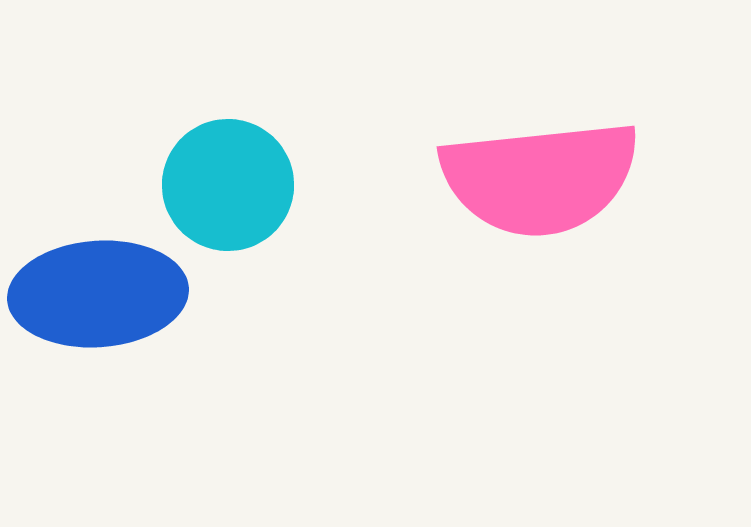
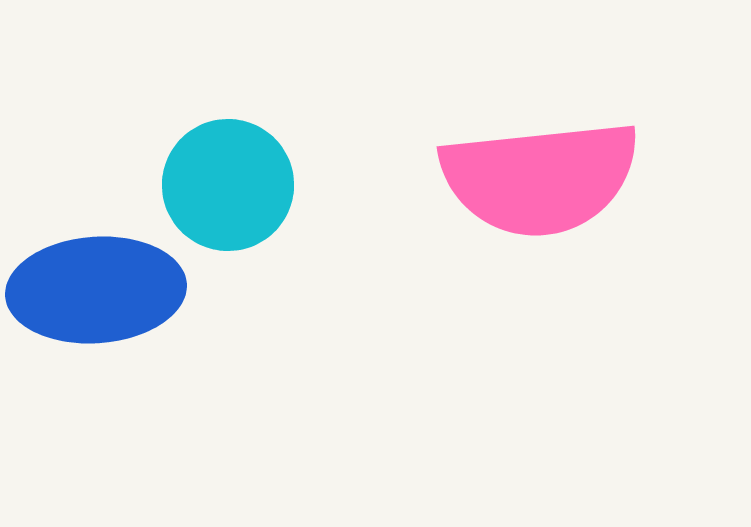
blue ellipse: moved 2 px left, 4 px up
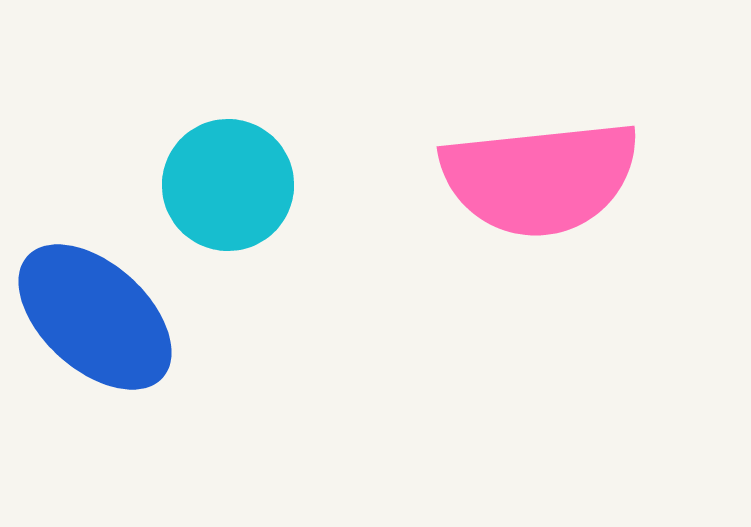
blue ellipse: moved 1 px left, 27 px down; rotated 46 degrees clockwise
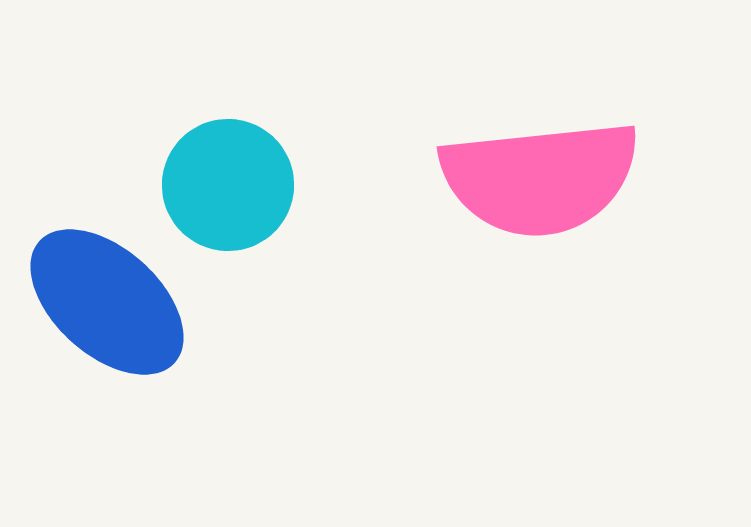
blue ellipse: moved 12 px right, 15 px up
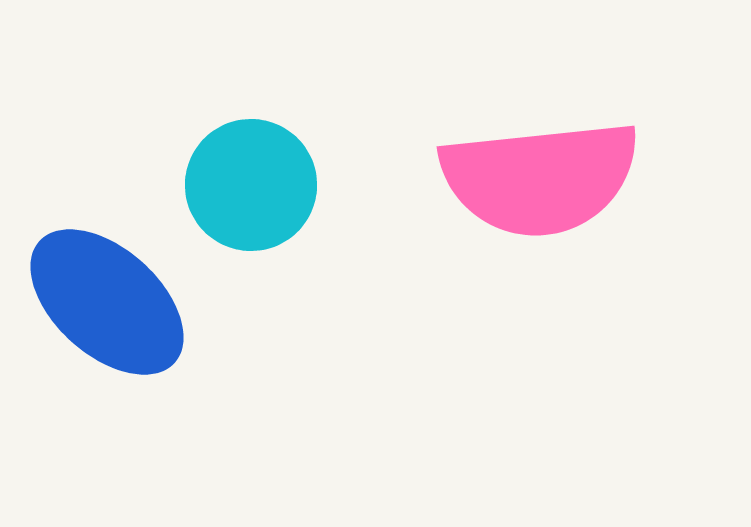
cyan circle: moved 23 px right
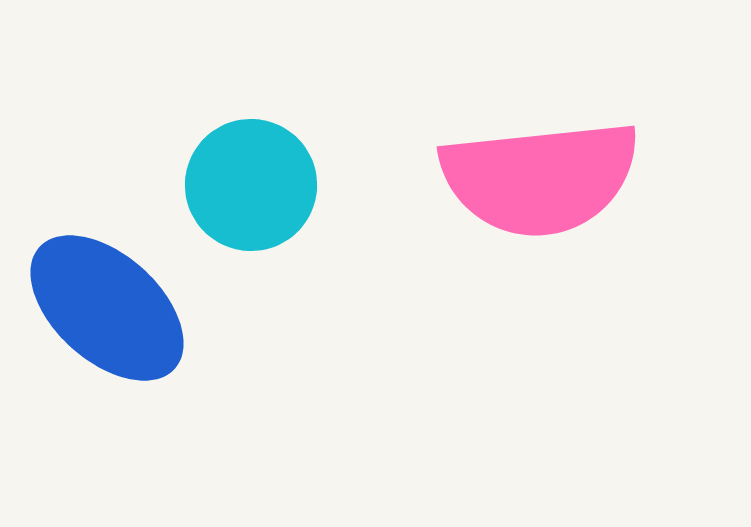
blue ellipse: moved 6 px down
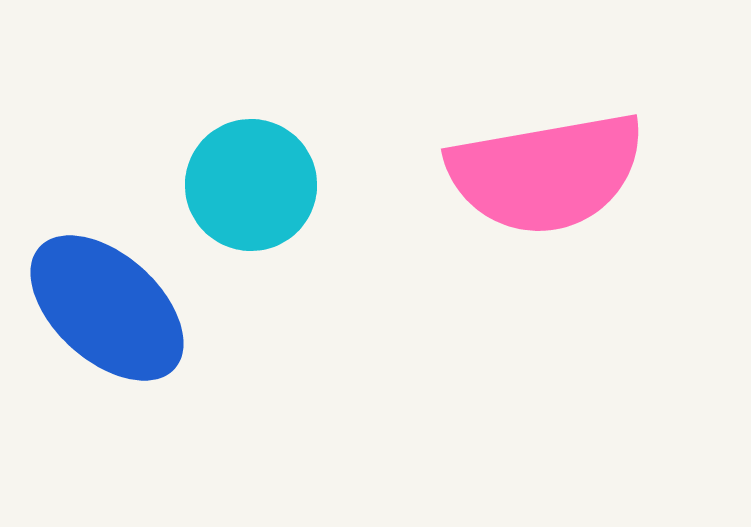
pink semicircle: moved 6 px right, 5 px up; rotated 4 degrees counterclockwise
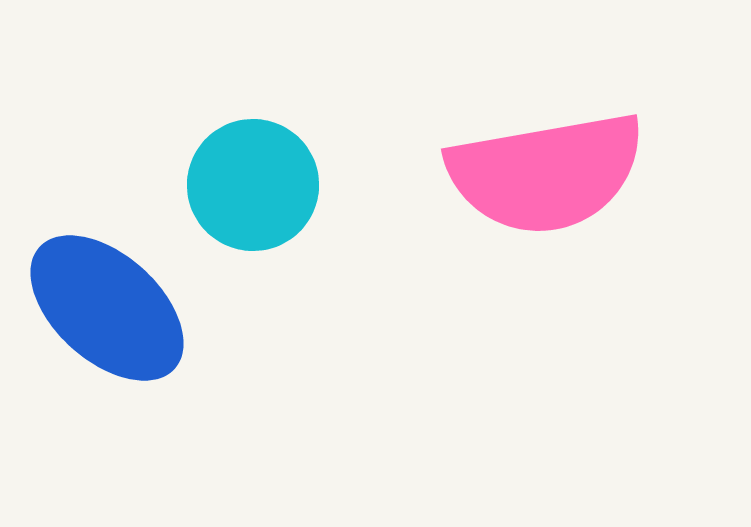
cyan circle: moved 2 px right
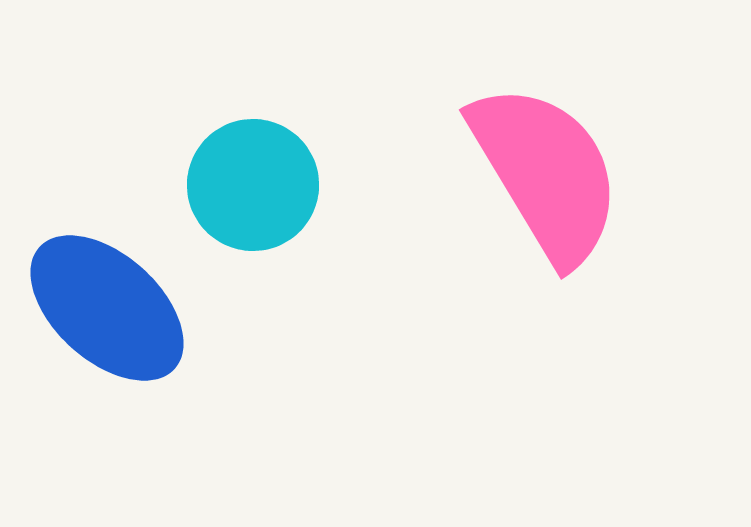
pink semicircle: rotated 111 degrees counterclockwise
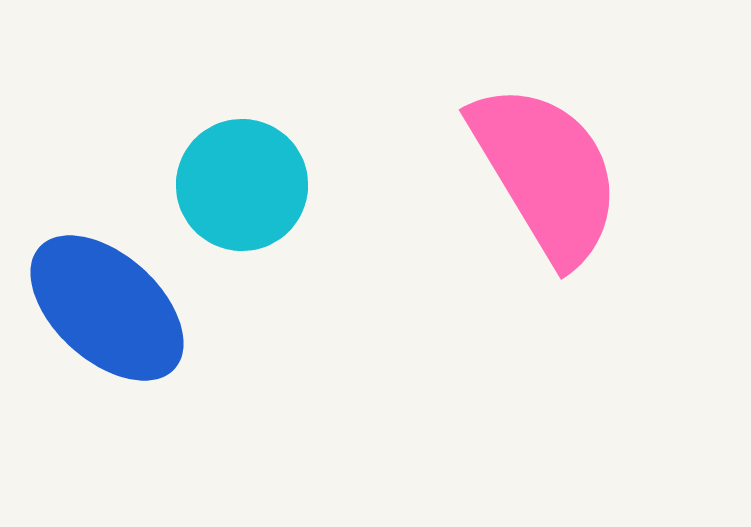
cyan circle: moved 11 px left
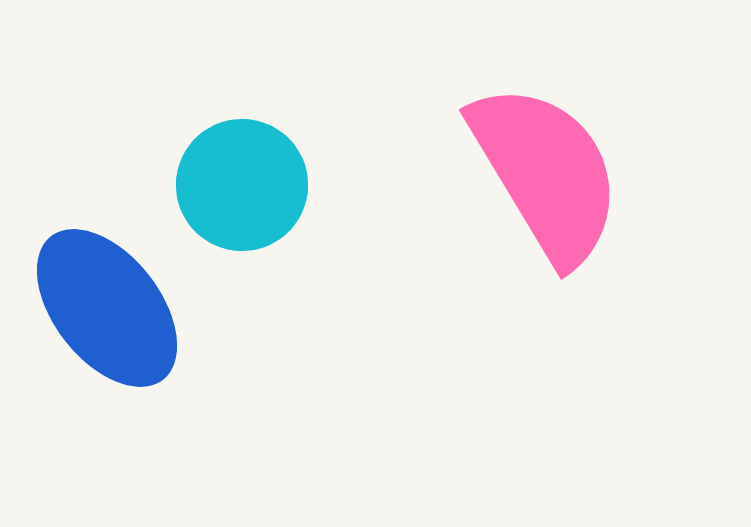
blue ellipse: rotated 10 degrees clockwise
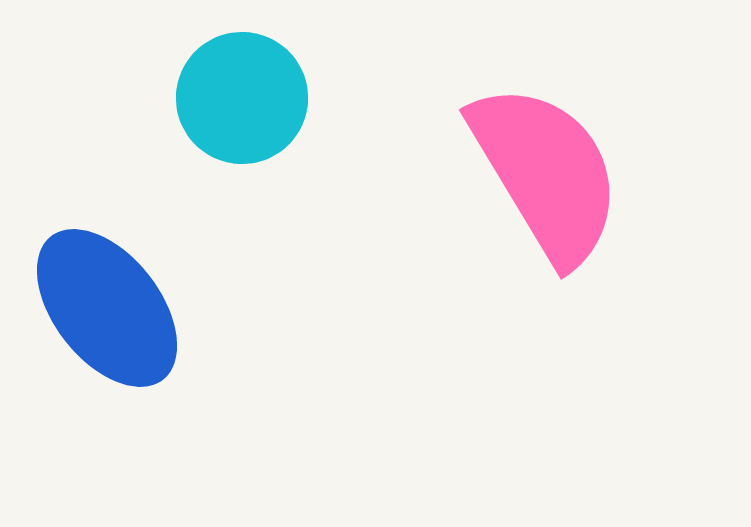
cyan circle: moved 87 px up
